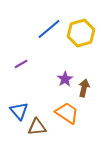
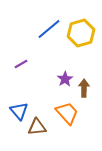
brown arrow: rotated 12 degrees counterclockwise
orange trapezoid: rotated 15 degrees clockwise
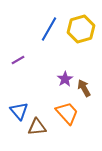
blue line: rotated 20 degrees counterclockwise
yellow hexagon: moved 4 px up
purple line: moved 3 px left, 4 px up
brown arrow: rotated 30 degrees counterclockwise
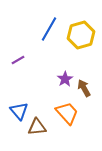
yellow hexagon: moved 6 px down
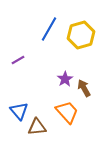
orange trapezoid: moved 1 px up
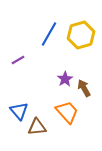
blue line: moved 5 px down
